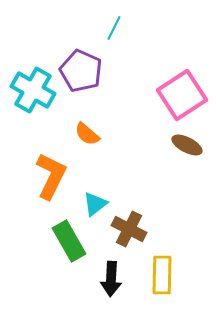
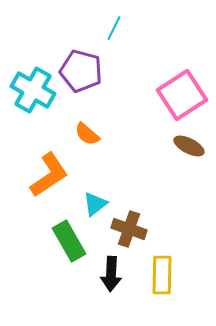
purple pentagon: rotated 9 degrees counterclockwise
brown ellipse: moved 2 px right, 1 px down
orange L-shape: moved 2 px left, 1 px up; rotated 30 degrees clockwise
brown cross: rotated 8 degrees counterclockwise
black arrow: moved 5 px up
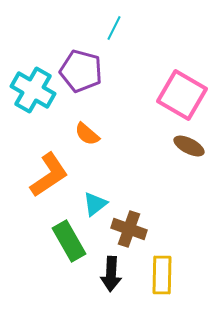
pink square: rotated 27 degrees counterclockwise
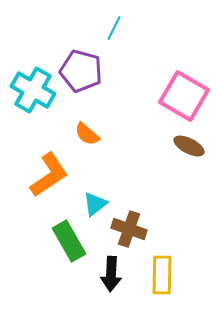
pink square: moved 2 px right, 1 px down
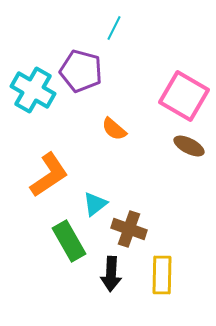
orange semicircle: moved 27 px right, 5 px up
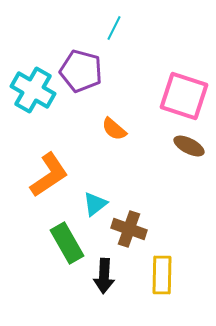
pink square: rotated 12 degrees counterclockwise
green rectangle: moved 2 px left, 2 px down
black arrow: moved 7 px left, 2 px down
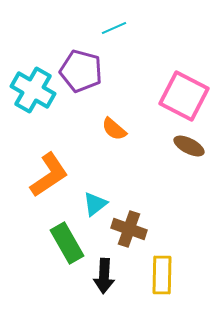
cyan line: rotated 40 degrees clockwise
pink square: rotated 9 degrees clockwise
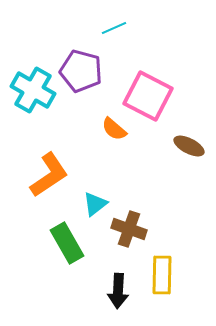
pink square: moved 36 px left
black arrow: moved 14 px right, 15 px down
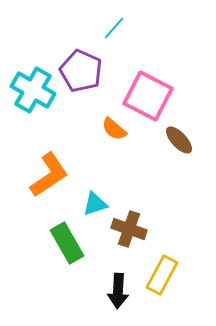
cyan line: rotated 25 degrees counterclockwise
purple pentagon: rotated 9 degrees clockwise
brown ellipse: moved 10 px left, 6 px up; rotated 20 degrees clockwise
cyan triangle: rotated 20 degrees clockwise
yellow rectangle: rotated 27 degrees clockwise
